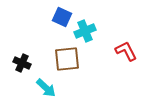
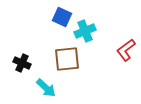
red L-shape: moved 1 px up; rotated 100 degrees counterclockwise
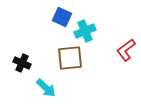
brown square: moved 3 px right, 1 px up
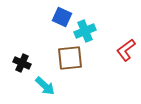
cyan arrow: moved 1 px left, 2 px up
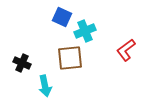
cyan arrow: rotated 35 degrees clockwise
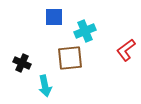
blue square: moved 8 px left; rotated 24 degrees counterclockwise
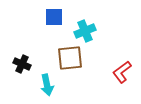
red L-shape: moved 4 px left, 22 px down
black cross: moved 1 px down
cyan arrow: moved 2 px right, 1 px up
